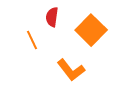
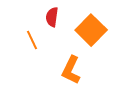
orange L-shape: rotated 64 degrees clockwise
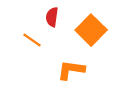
orange line: rotated 30 degrees counterclockwise
orange L-shape: rotated 72 degrees clockwise
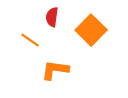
orange line: moved 2 px left
orange L-shape: moved 16 px left
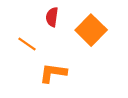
orange line: moved 3 px left, 4 px down
orange L-shape: moved 2 px left, 3 px down
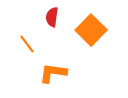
orange line: rotated 18 degrees clockwise
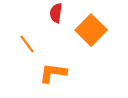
red semicircle: moved 4 px right, 4 px up
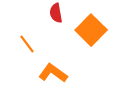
red semicircle: rotated 18 degrees counterclockwise
orange L-shape: rotated 28 degrees clockwise
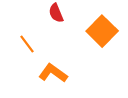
red semicircle: rotated 12 degrees counterclockwise
orange square: moved 11 px right, 1 px down
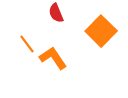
orange square: moved 1 px left
orange L-shape: moved 15 px up; rotated 20 degrees clockwise
